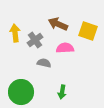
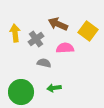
yellow square: rotated 18 degrees clockwise
gray cross: moved 1 px right, 1 px up
green arrow: moved 8 px left, 4 px up; rotated 72 degrees clockwise
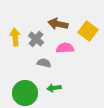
brown arrow: rotated 12 degrees counterclockwise
yellow arrow: moved 4 px down
gray cross: rotated 14 degrees counterclockwise
green circle: moved 4 px right, 1 px down
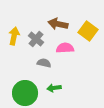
yellow arrow: moved 1 px left, 1 px up; rotated 18 degrees clockwise
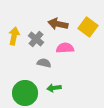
yellow square: moved 4 px up
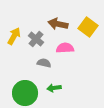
yellow arrow: rotated 18 degrees clockwise
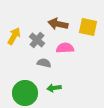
yellow square: rotated 24 degrees counterclockwise
gray cross: moved 1 px right, 1 px down
